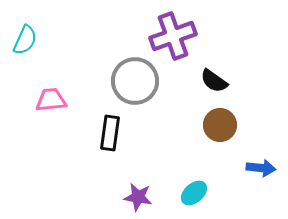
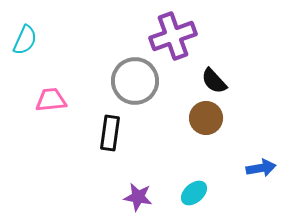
black semicircle: rotated 12 degrees clockwise
brown circle: moved 14 px left, 7 px up
blue arrow: rotated 16 degrees counterclockwise
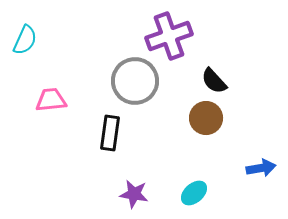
purple cross: moved 4 px left
purple star: moved 4 px left, 3 px up
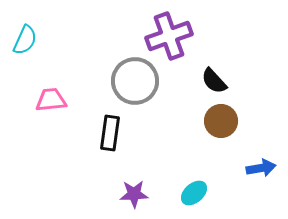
brown circle: moved 15 px right, 3 px down
purple star: rotated 12 degrees counterclockwise
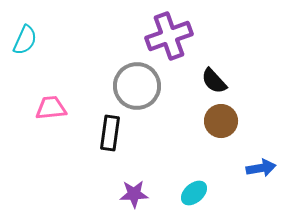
gray circle: moved 2 px right, 5 px down
pink trapezoid: moved 8 px down
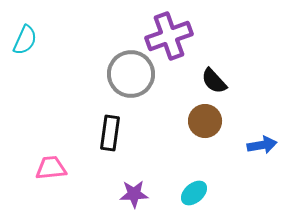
gray circle: moved 6 px left, 12 px up
pink trapezoid: moved 60 px down
brown circle: moved 16 px left
blue arrow: moved 1 px right, 23 px up
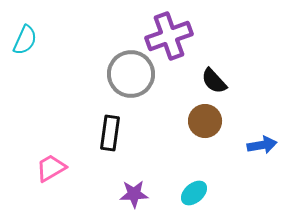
pink trapezoid: rotated 24 degrees counterclockwise
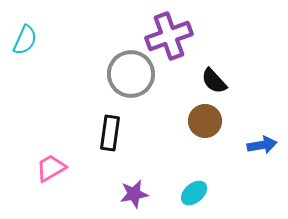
purple star: rotated 8 degrees counterclockwise
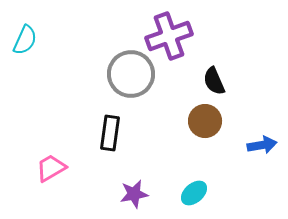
black semicircle: rotated 20 degrees clockwise
